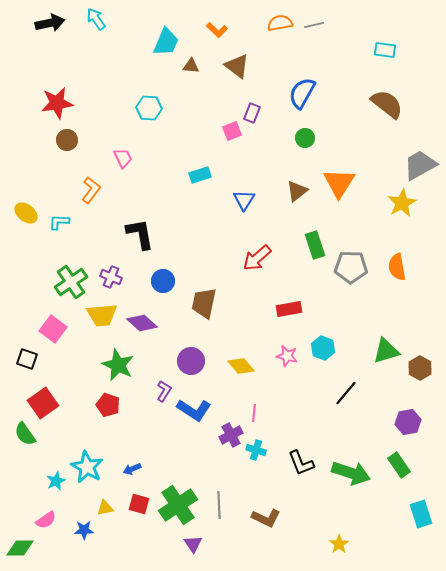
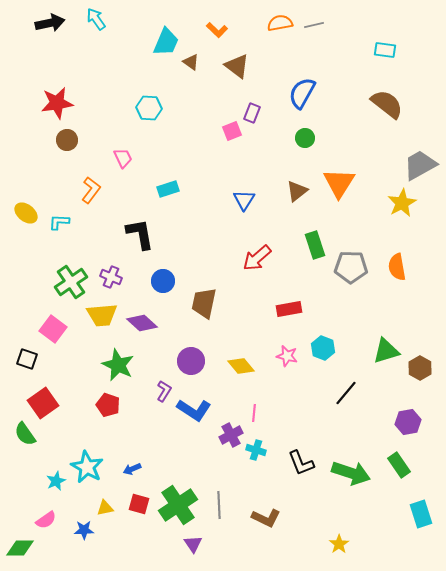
brown triangle at (191, 66): moved 4 px up; rotated 30 degrees clockwise
cyan rectangle at (200, 175): moved 32 px left, 14 px down
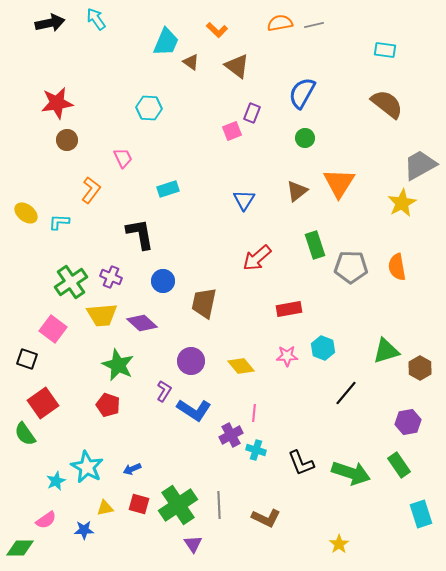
pink star at (287, 356): rotated 15 degrees counterclockwise
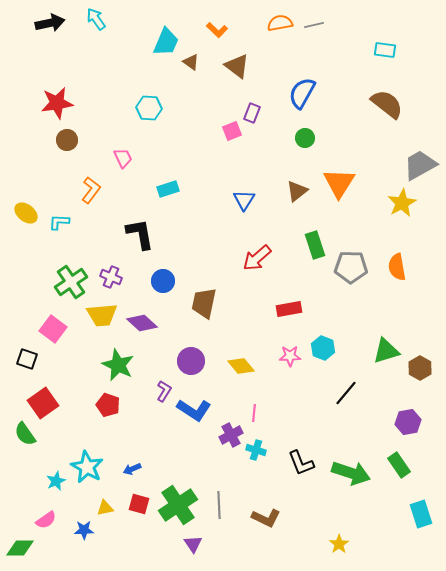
pink star at (287, 356): moved 3 px right
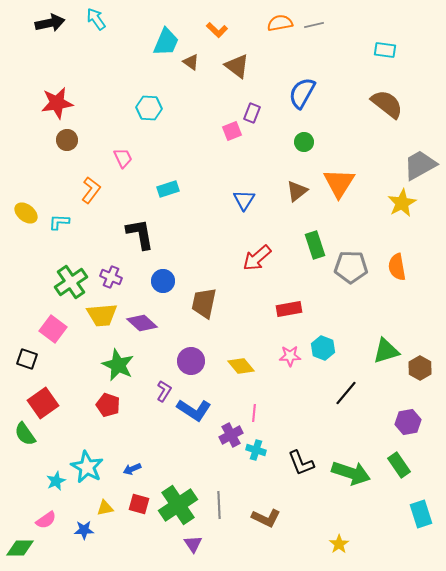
green circle at (305, 138): moved 1 px left, 4 px down
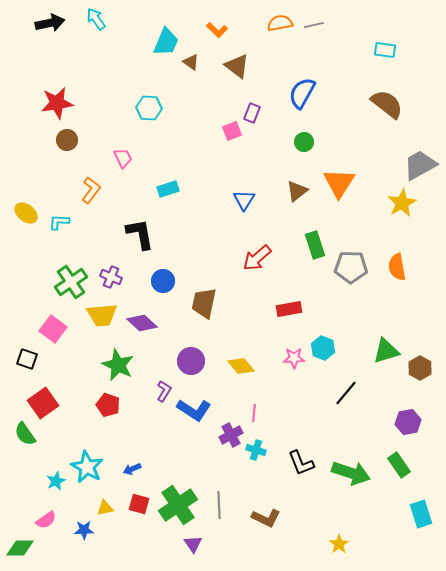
pink star at (290, 356): moved 4 px right, 2 px down
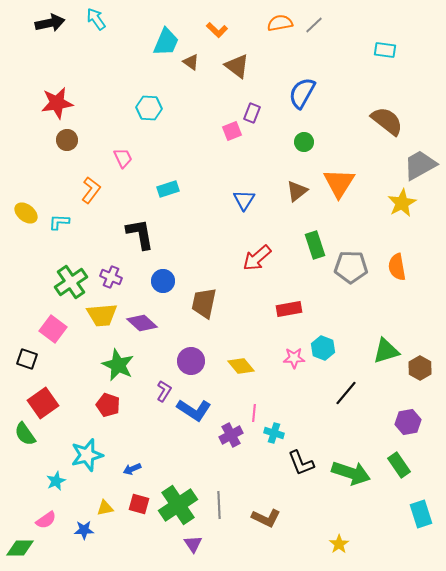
gray line at (314, 25): rotated 30 degrees counterclockwise
brown semicircle at (387, 104): moved 17 px down
cyan cross at (256, 450): moved 18 px right, 17 px up
cyan star at (87, 467): moved 12 px up; rotated 28 degrees clockwise
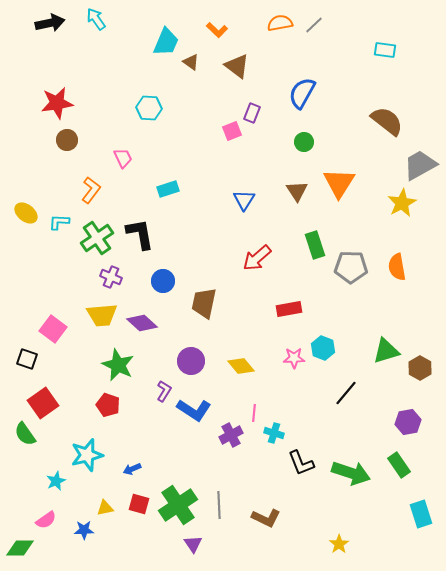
brown triangle at (297, 191): rotated 25 degrees counterclockwise
green cross at (71, 282): moved 26 px right, 44 px up
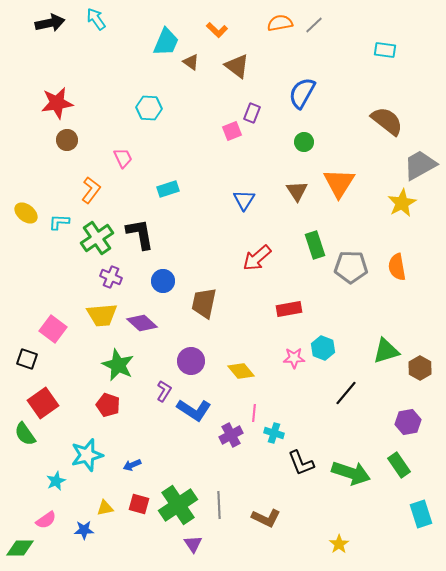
yellow diamond at (241, 366): moved 5 px down
blue arrow at (132, 469): moved 4 px up
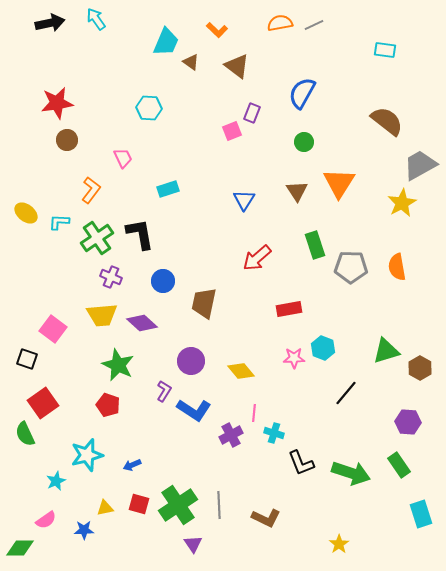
gray line at (314, 25): rotated 18 degrees clockwise
purple hexagon at (408, 422): rotated 15 degrees clockwise
green semicircle at (25, 434): rotated 10 degrees clockwise
